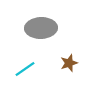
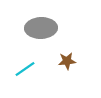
brown star: moved 2 px left, 2 px up; rotated 12 degrees clockwise
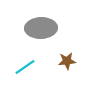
cyan line: moved 2 px up
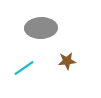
cyan line: moved 1 px left, 1 px down
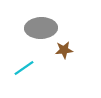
brown star: moved 3 px left, 11 px up
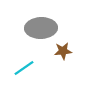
brown star: moved 1 px left, 1 px down
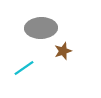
brown star: rotated 12 degrees counterclockwise
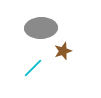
cyan line: moved 9 px right; rotated 10 degrees counterclockwise
